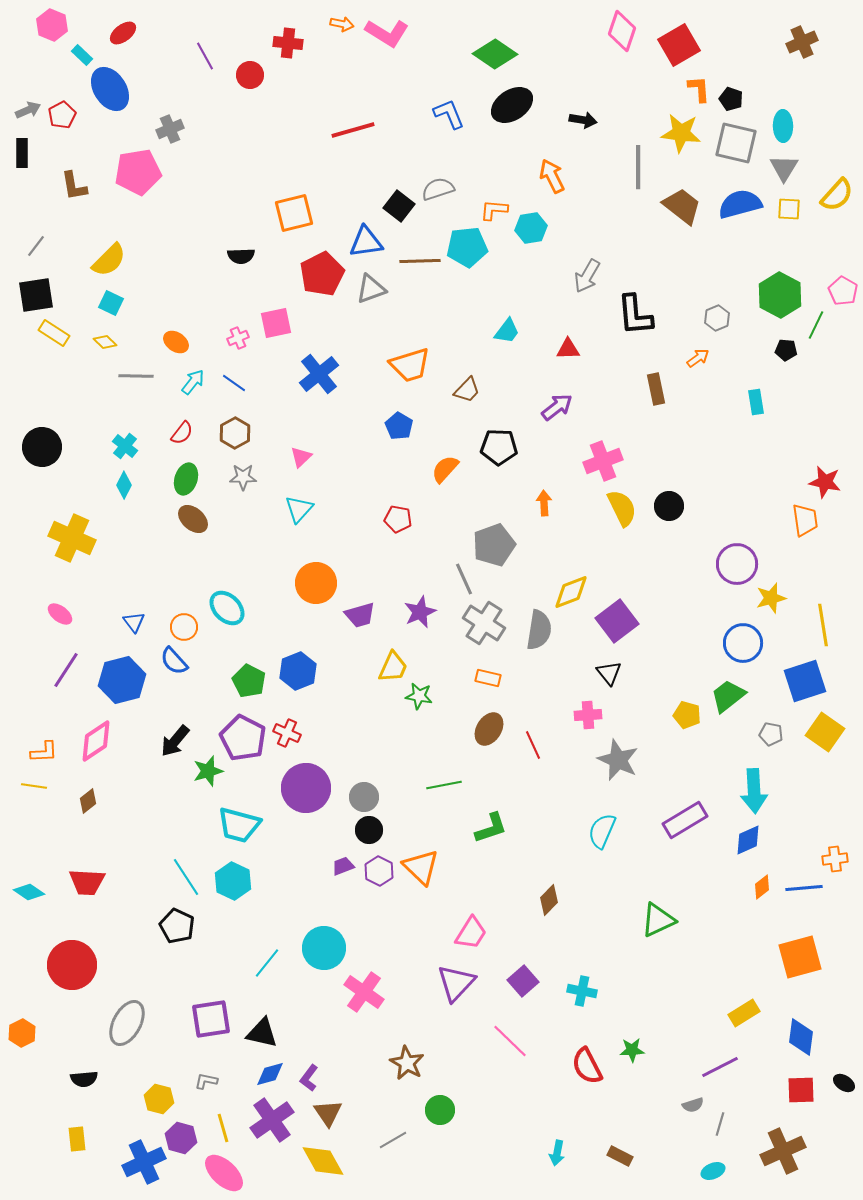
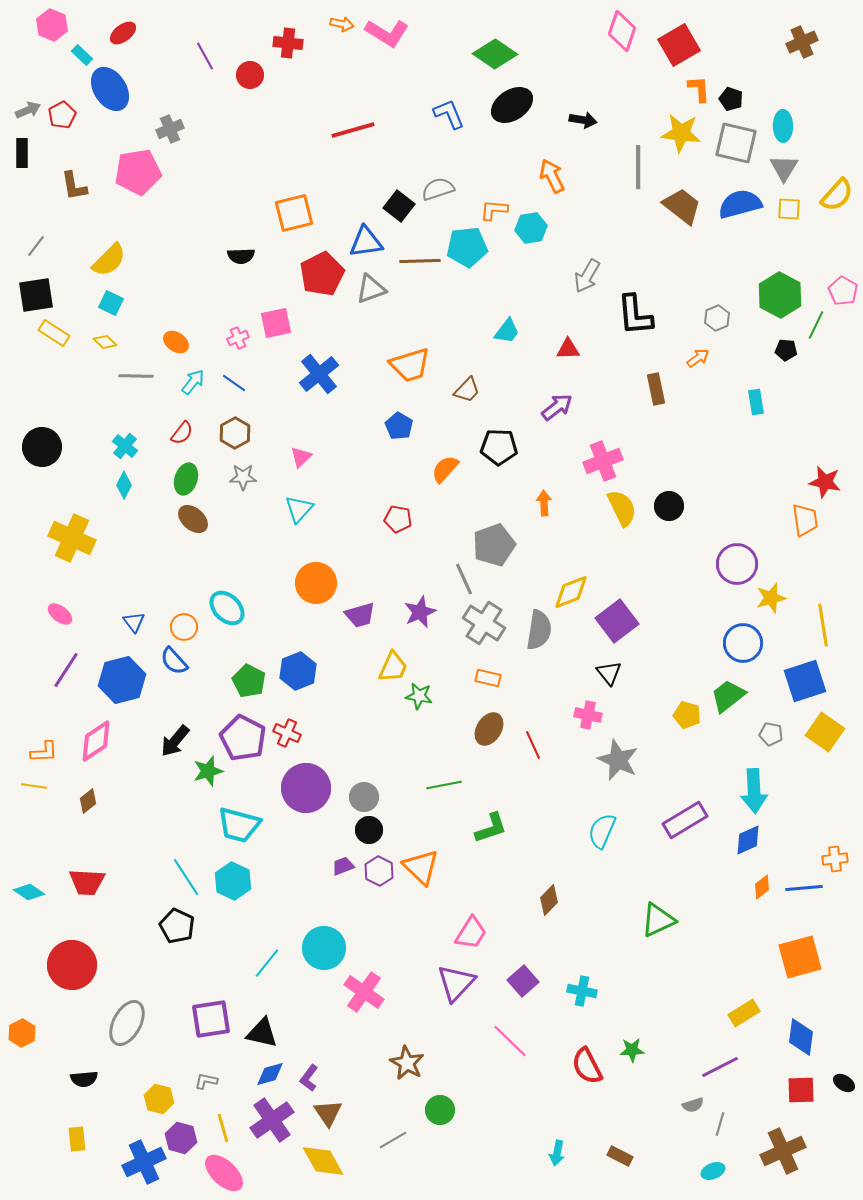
pink cross at (588, 715): rotated 16 degrees clockwise
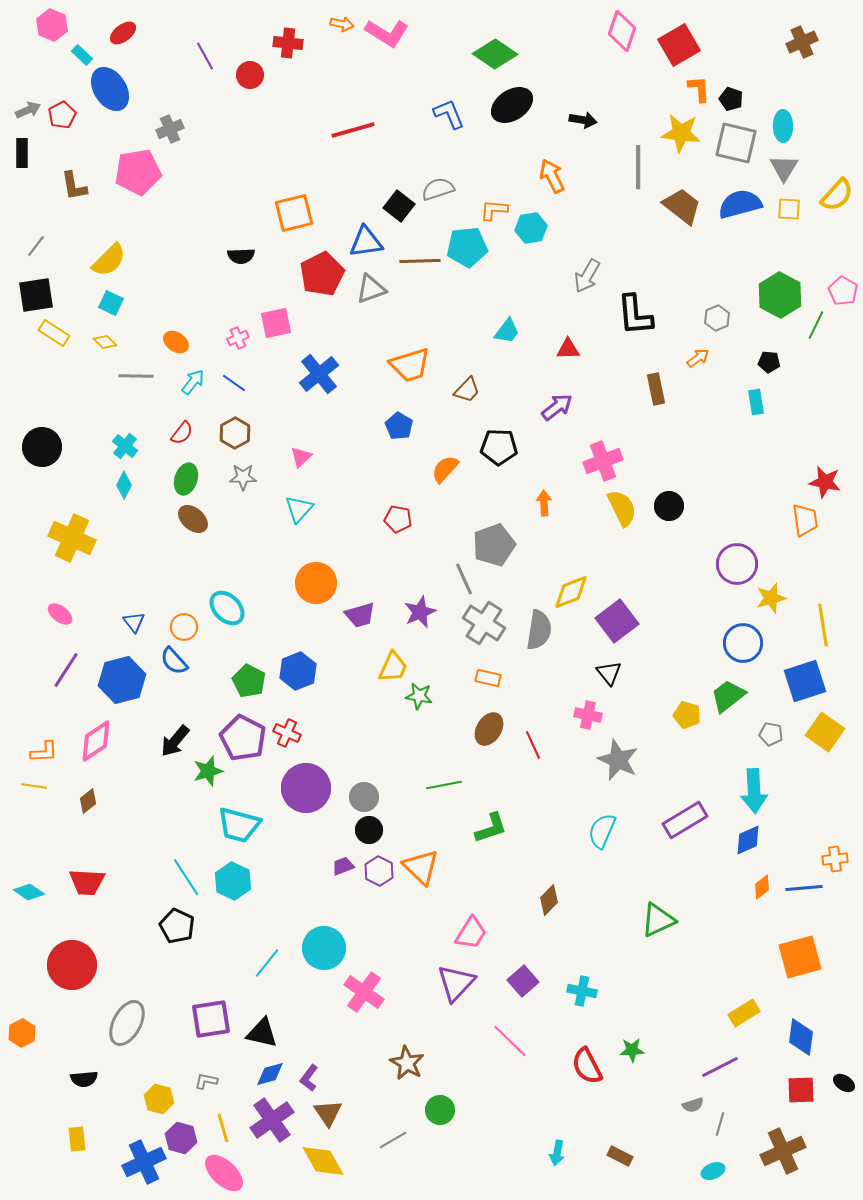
black pentagon at (786, 350): moved 17 px left, 12 px down
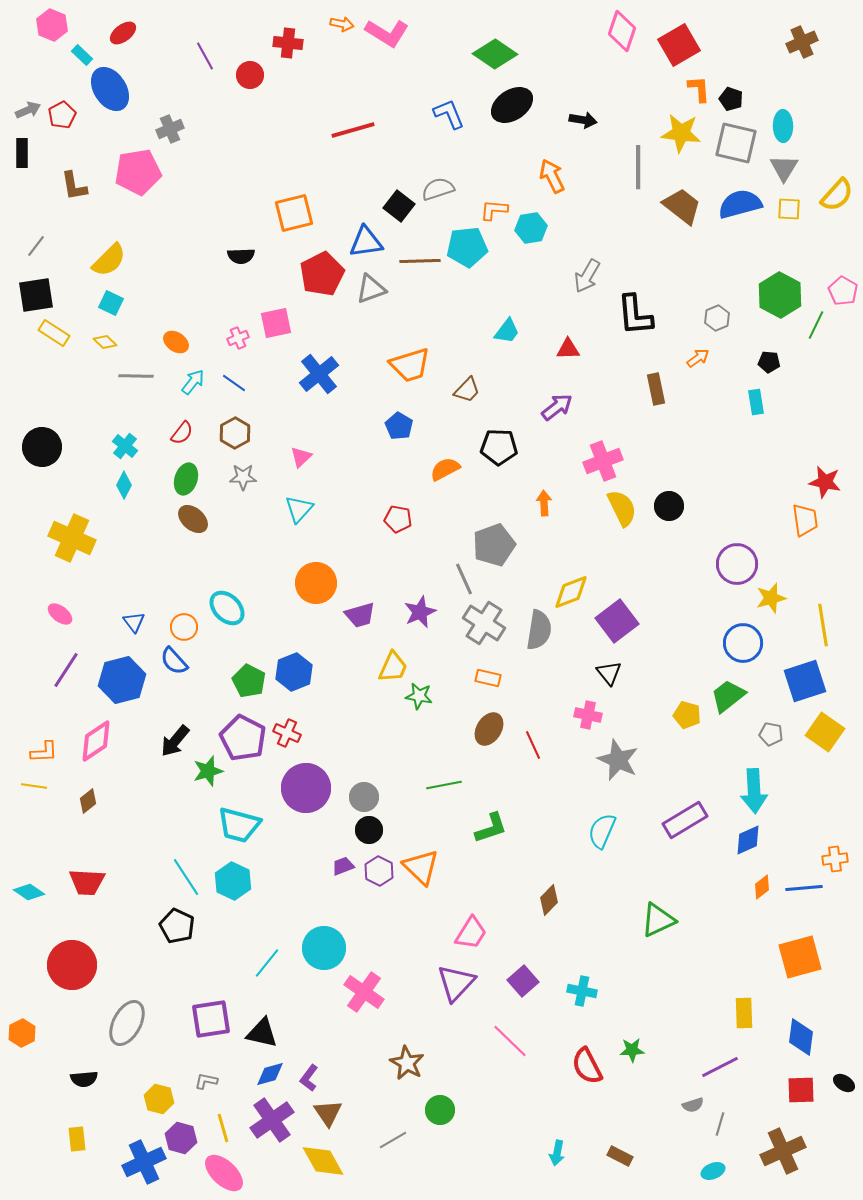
orange semicircle at (445, 469): rotated 20 degrees clockwise
blue hexagon at (298, 671): moved 4 px left, 1 px down
yellow rectangle at (744, 1013): rotated 60 degrees counterclockwise
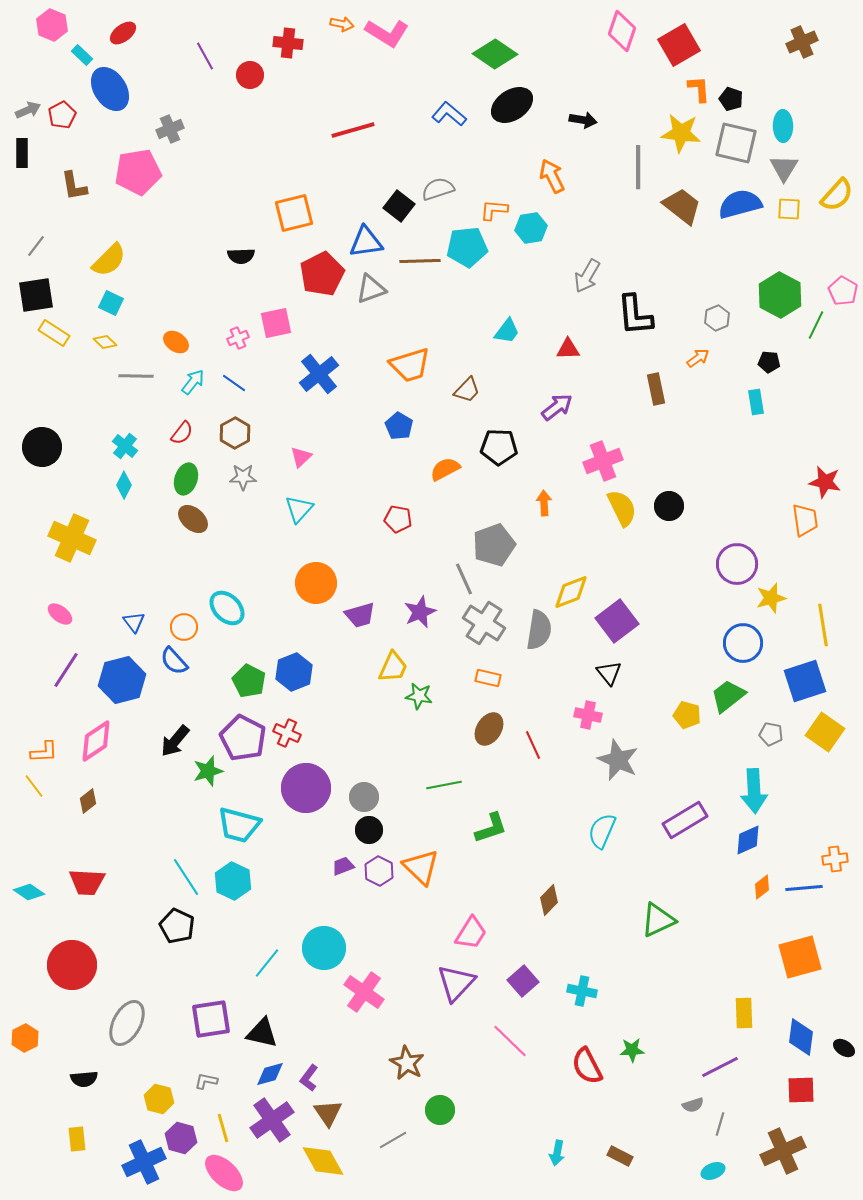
blue L-shape at (449, 114): rotated 28 degrees counterclockwise
yellow line at (34, 786): rotated 45 degrees clockwise
orange hexagon at (22, 1033): moved 3 px right, 5 px down
black ellipse at (844, 1083): moved 35 px up
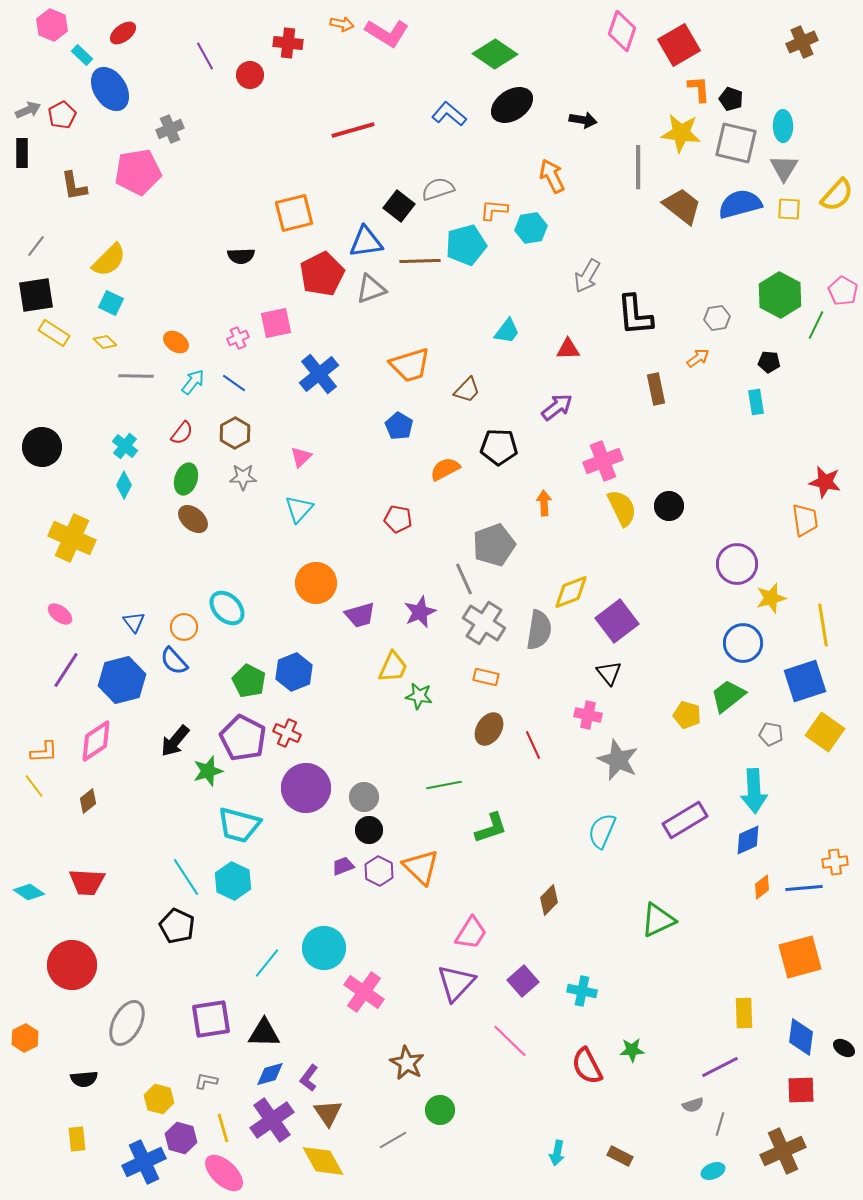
cyan pentagon at (467, 247): moved 1 px left, 2 px up; rotated 9 degrees counterclockwise
gray hexagon at (717, 318): rotated 15 degrees clockwise
orange rectangle at (488, 678): moved 2 px left, 1 px up
orange cross at (835, 859): moved 3 px down
black triangle at (262, 1033): moved 2 px right; rotated 12 degrees counterclockwise
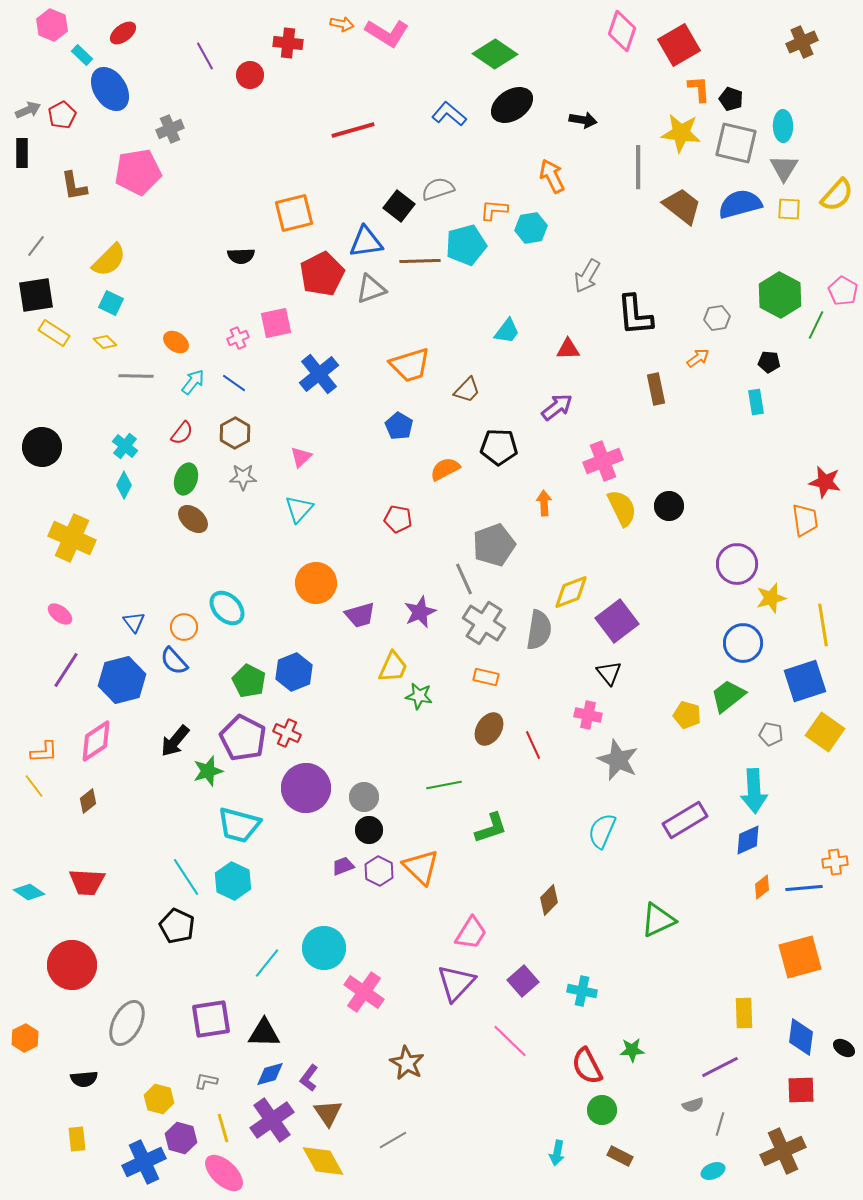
green circle at (440, 1110): moved 162 px right
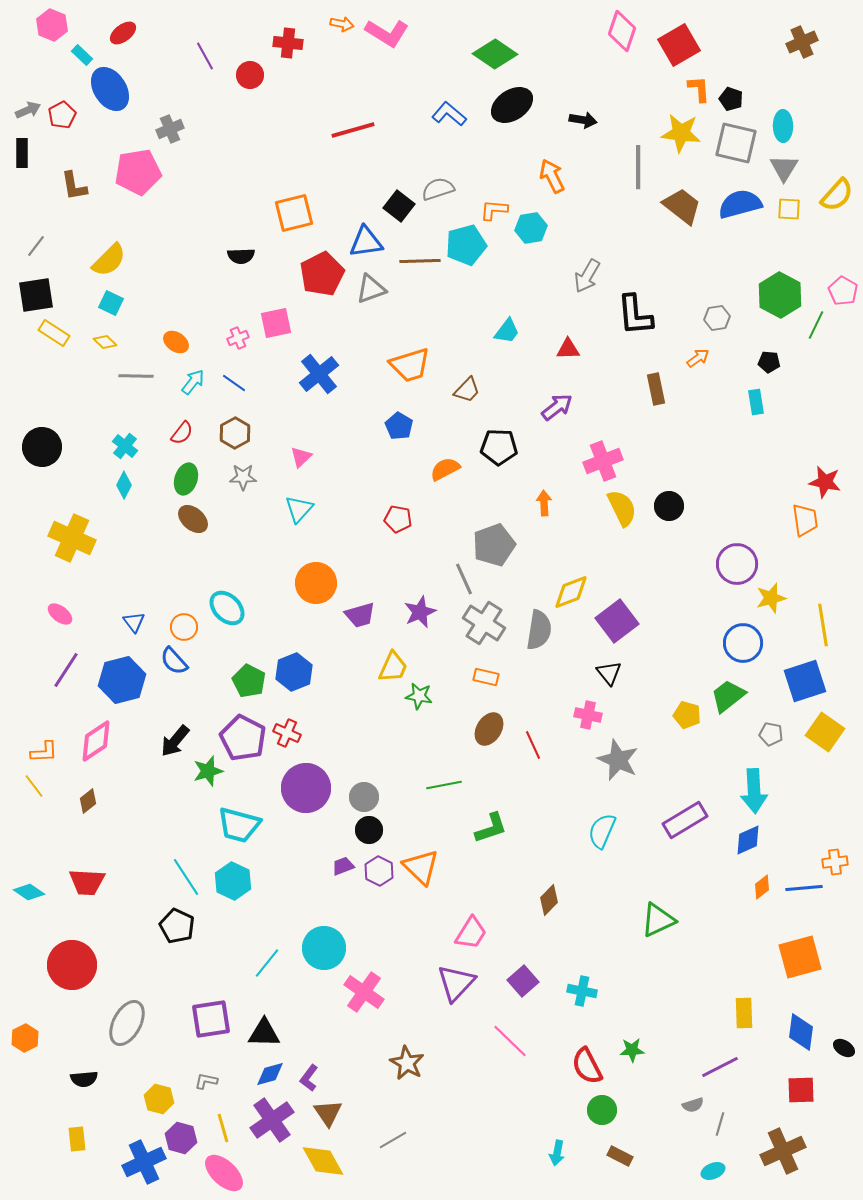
blue diamond at (801, 1037): moved 5 px up
